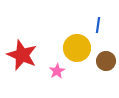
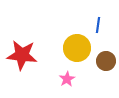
red star: rotated 16 degrees counterclockwise
pink star: moved 10 px right, 8 px down
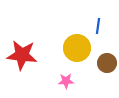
blue line: moved 1 px down
brown circle: moved 1 px right, 2 px down
pink star: moved 1 px left, 2 px down; rotated 28 degrees clockwise
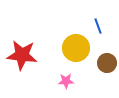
blue line: rotated 28 degrees counterclockwise
yellow circle: moved 1 px left
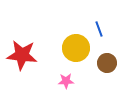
blue line: moved 1 px right, 3 px down
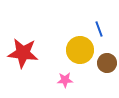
yellow circle: moved 4 px right, 2 px down
red star: moved 1 px right, 2 px up
pink star: moved 1 px left, 1 px up
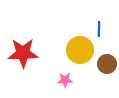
blue line: rotated 21 degrees clockwise
red star: rotated 8 degrees counterclockwise
brown circle: moved 1 px down
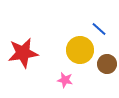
blue line: rotated 49 degrees counterclockwise
red star: rotated 8 degrees counterclockwise
pink star: rotated 14 degrees clockwise
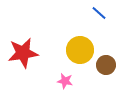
blue line: moved 16 px up
brown circle: moved 1 px left, 1 px down
pink star: moved 1 px down
